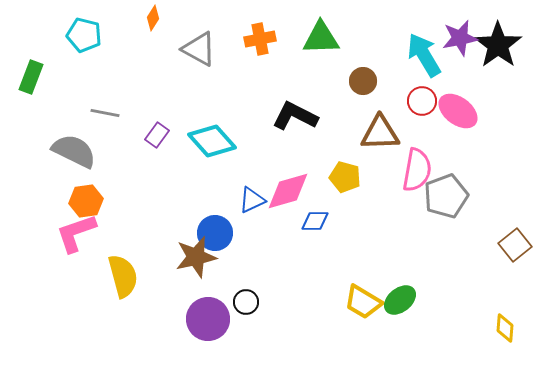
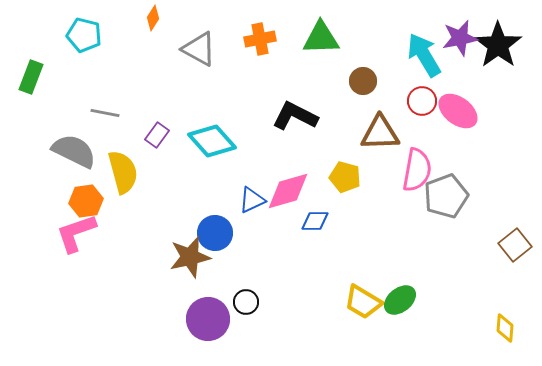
brown star: moved 6 px left
yellow semicircle: moved 104 px up
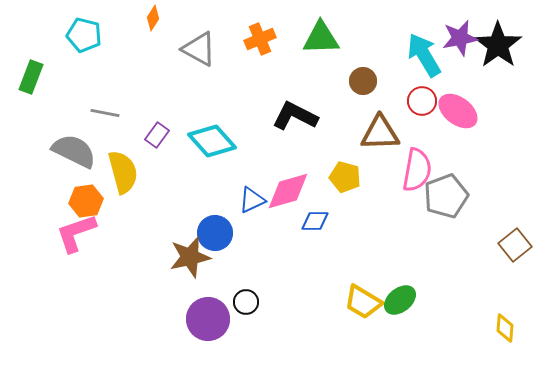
orange cross: rotated 12 degrees counterclockwise
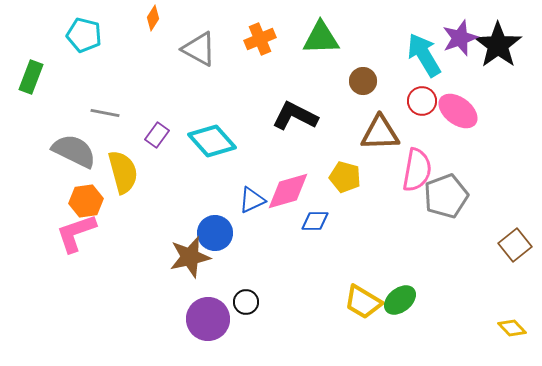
purple star: rotated 9 degrees counterclockwise
yellow diamond: moved 7 px right; rotated 48 degrees counterclockwise
